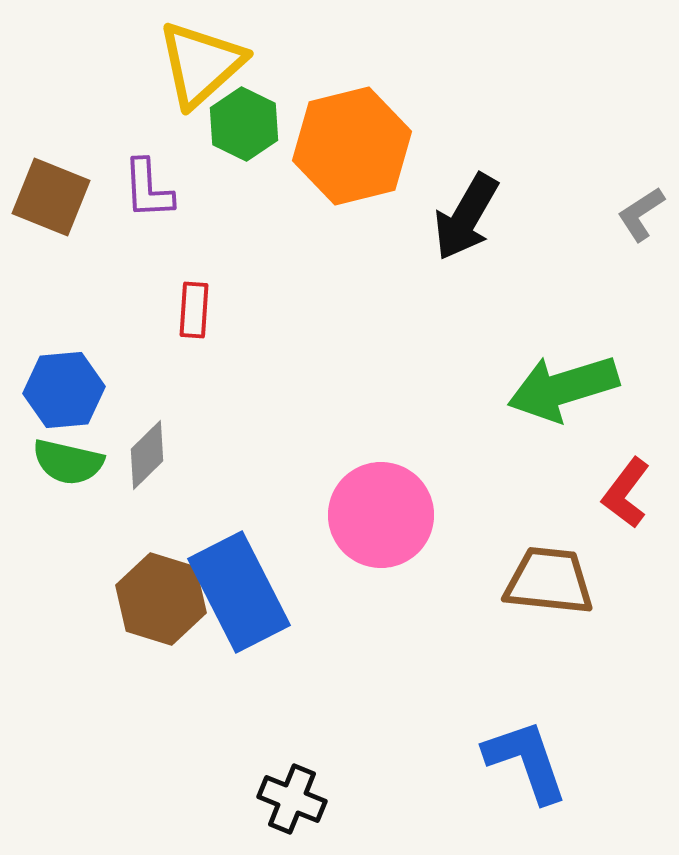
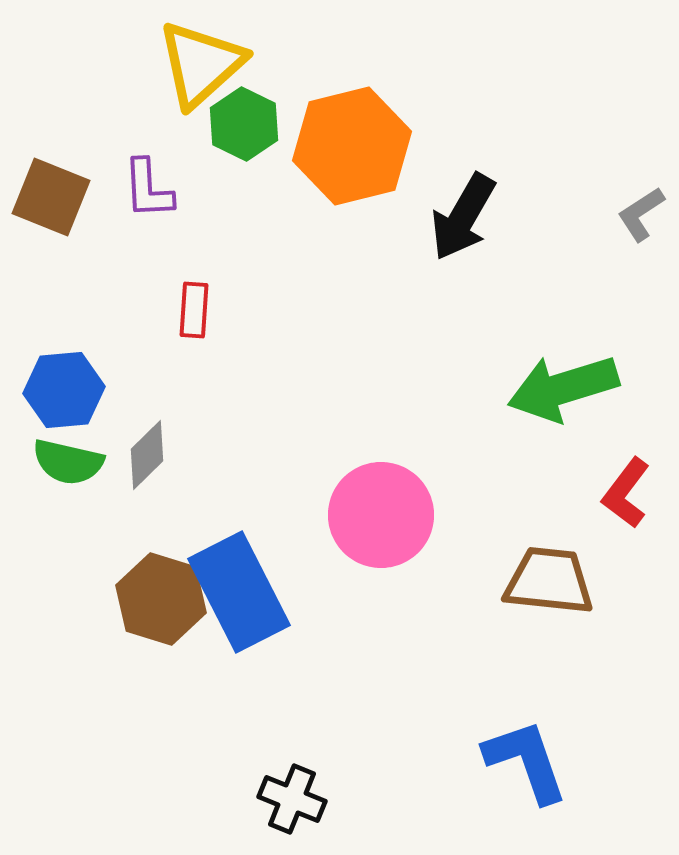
black arrow: moved 3 px left
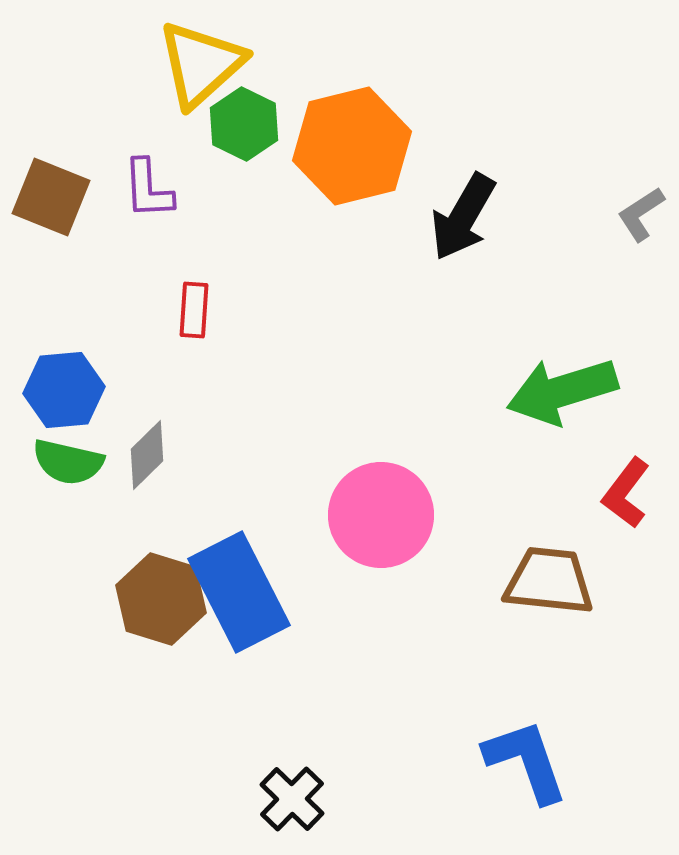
green arrow: moved 1 px left, 3 px down
black cross: rotated 22 degrees clockwise
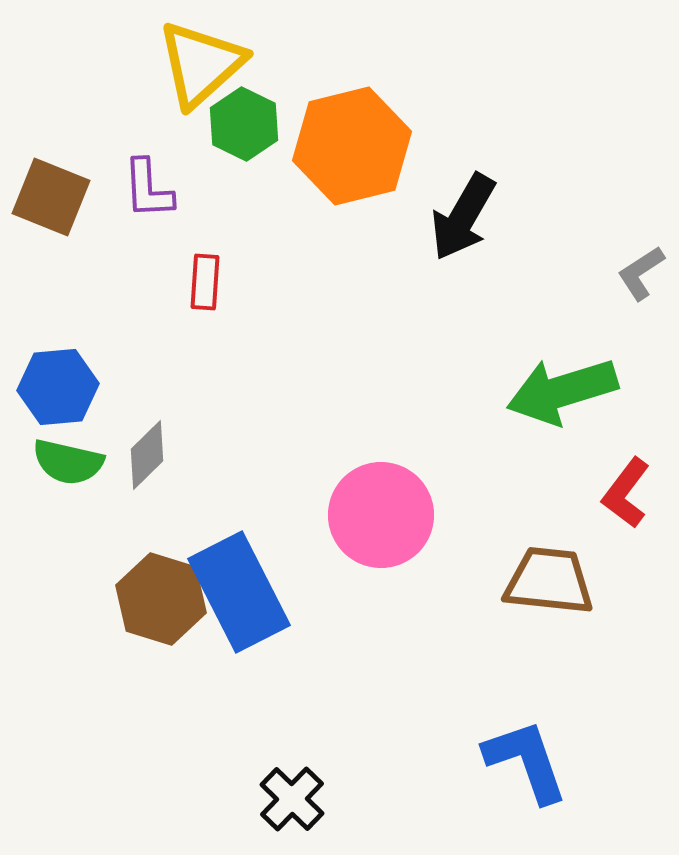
gray L-shape: moved 59 px down
red rectangle: moved 11 px right, 28 px up
blue hexagon: moved 6 px left, 3 px up
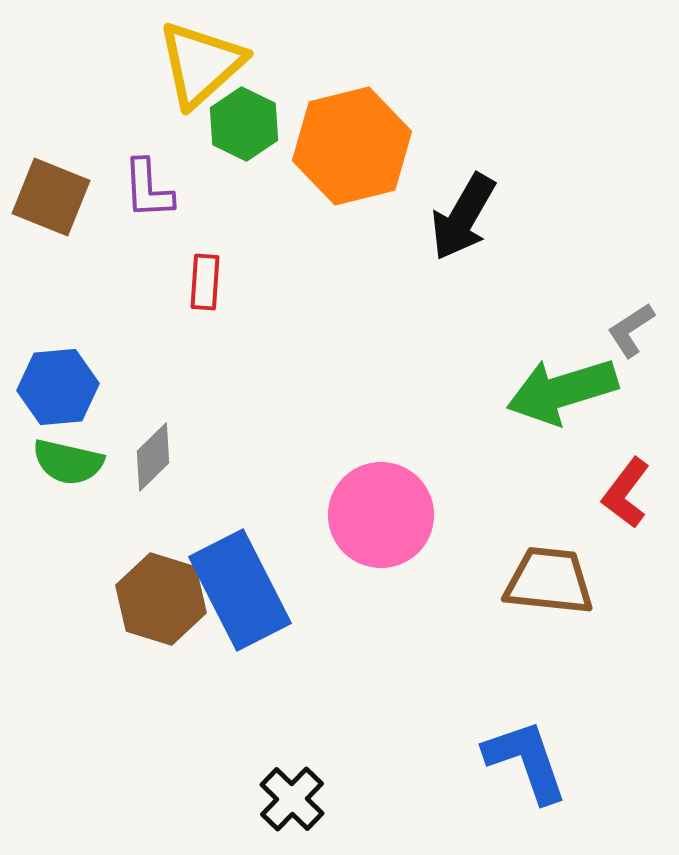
gray L-shape: moved 10 px left, 57 px down
gray diamond: moved 6 px right, 2 px down
blue rectangle: moved 1 px right, 2 px up
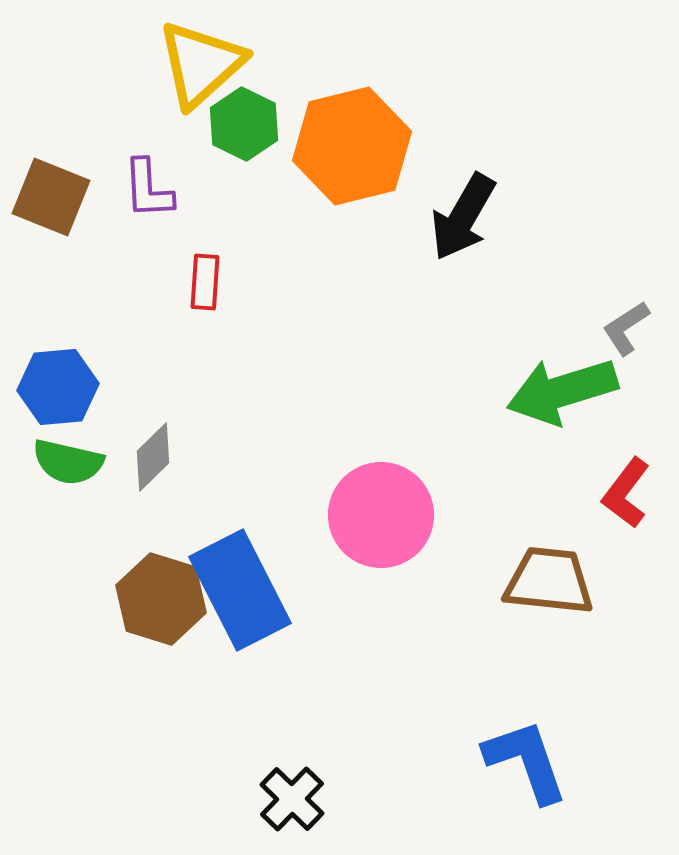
gray L-shape: moved 5 px left, 2 px up
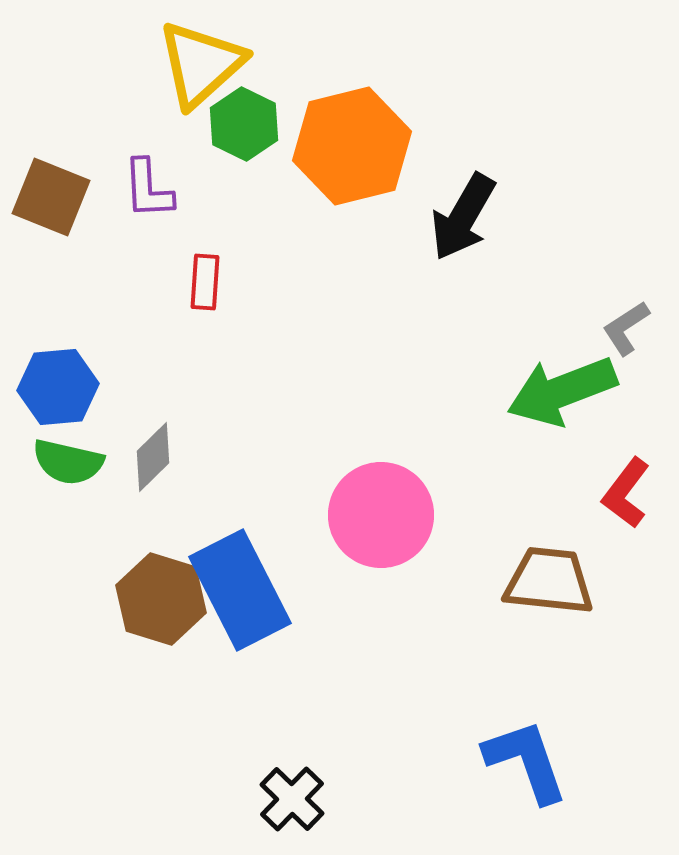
green arrow: rotated 4 degrees counterclockwise
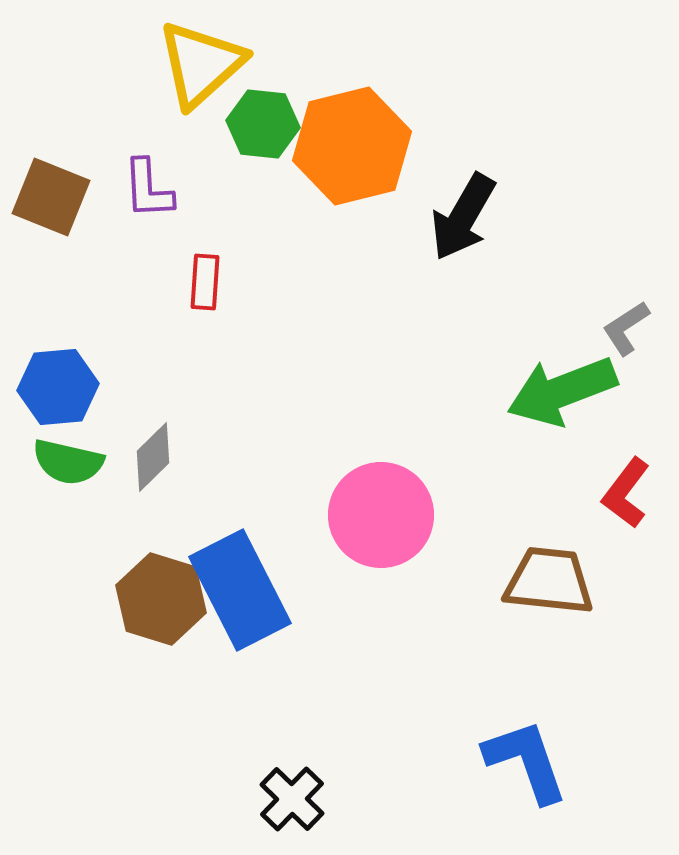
green hexagon: moved 19 px right; rotated 20 degrees counterclockwise
